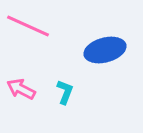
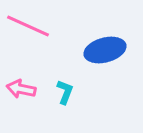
pink arrow: rotated 16 degrees counterclockwise
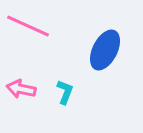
blue ellipse: rotated 48 degrees counterclockwise
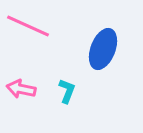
blue ellipse: moved 2 px left, 1 px up; rotated 6 degrees counterclockwise
cyan L-shape: moved 2 px right, 1 px up
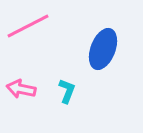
pink line: rotated 51 degrees counterclockwise
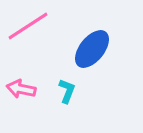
pink line: rotated 6 degrees counterclockwise
blue ellipse: moved 11 px left; rotated 18 degrees clockwise
